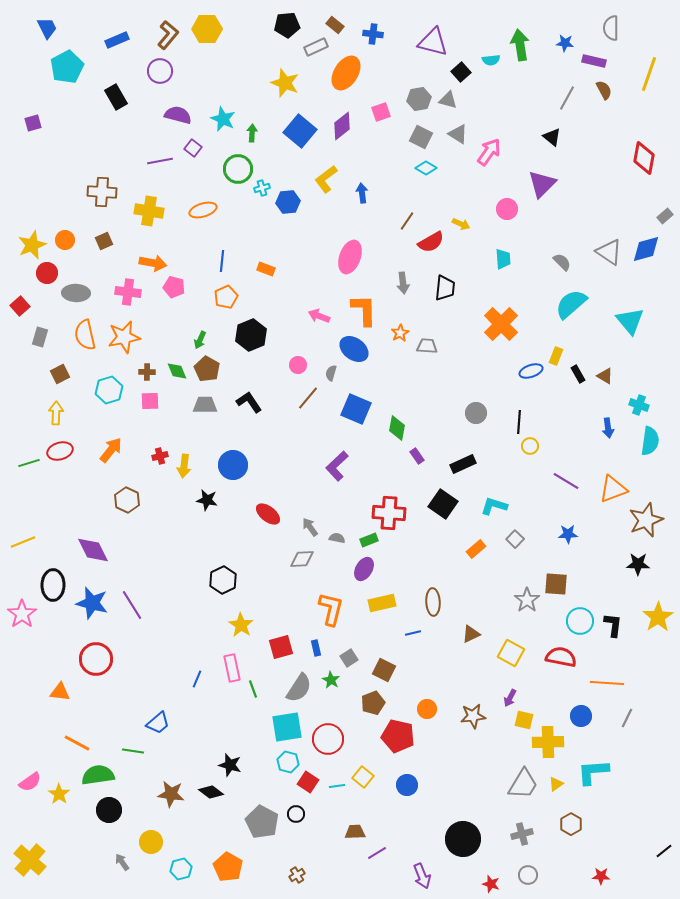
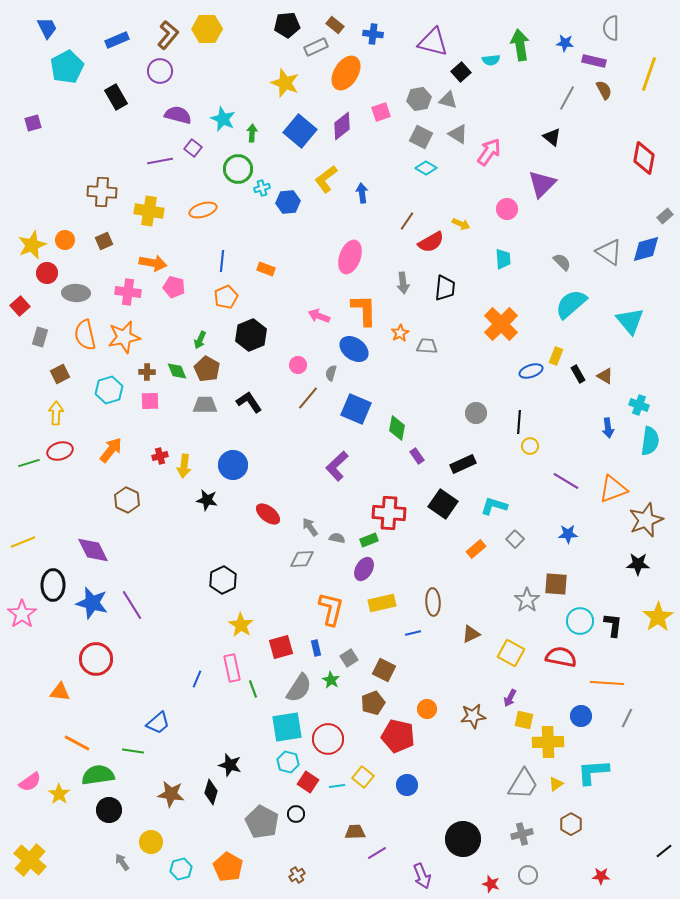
black diamond at (211, 792): rotated 70 degrees clockwise
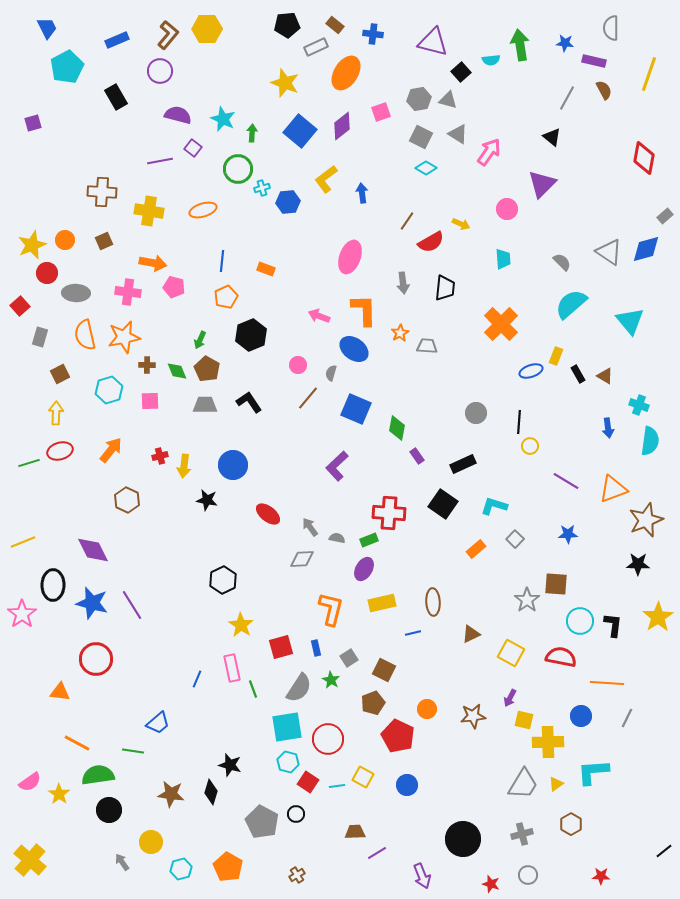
brown cross at (147, 372): moved 7 px up
red pentagon at (398, 736): rotated 12 degrees clockwise
yellow square at (363, 777): rotated 10 degrees counterclockwise
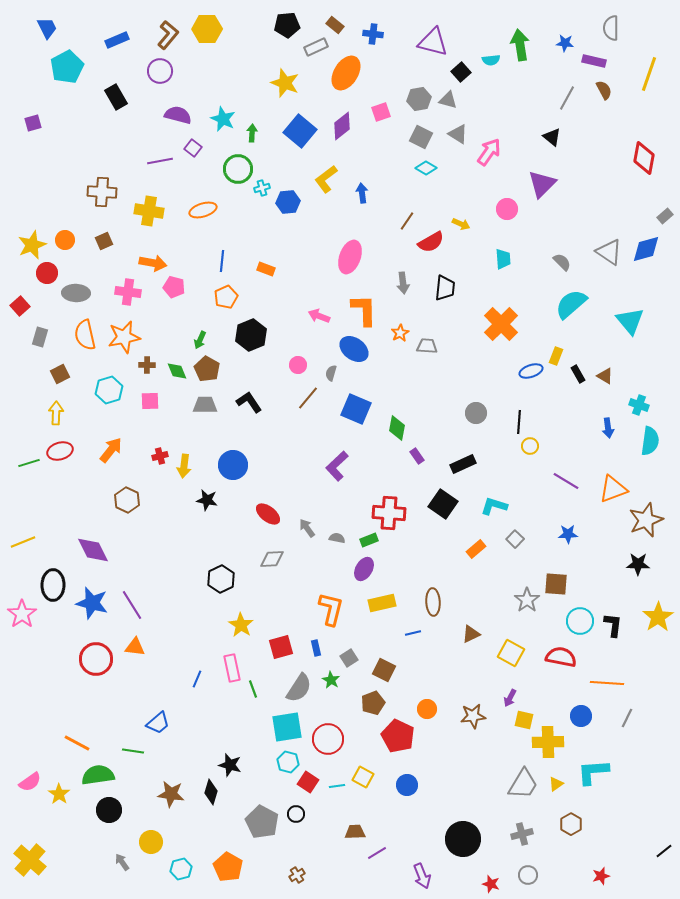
gray arrow at (310, 527): moved 3 px left, 1 px down
gray diamond at (302, 559): moved 30 px left
black hexagon at (223, 580): moved 2 px left, 1 px up
orange triangle at (60, 692): moved 75 px right, 45 px up
red star at (601, 876): rotated 18 degrees counterclockwise
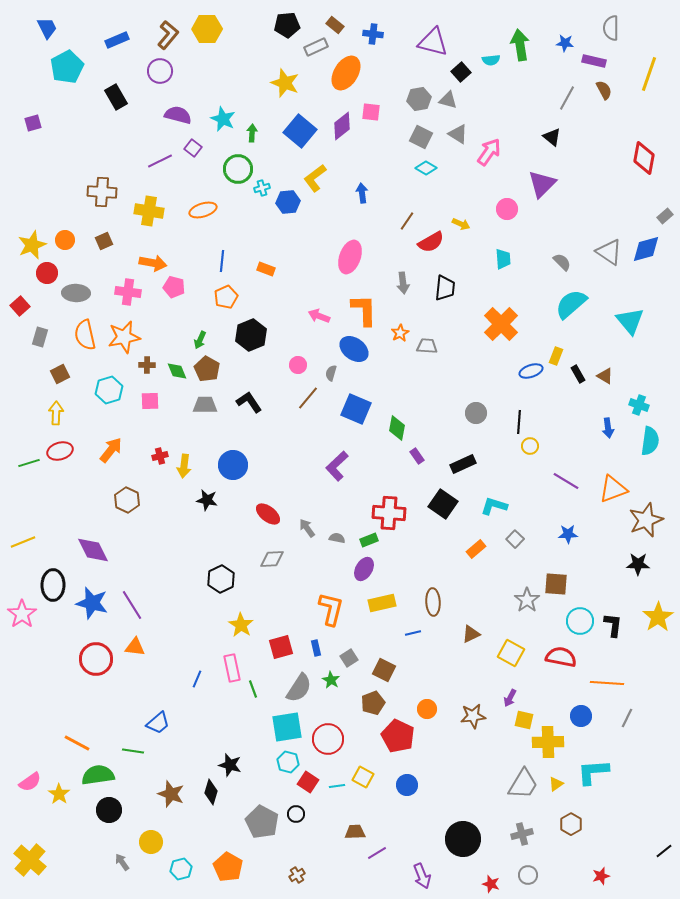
pink square at (381, 112): moved 10 px left; rotated 24 degrees clockwise
purple line at (160, 161): rotated 15 degrees counterclockwise
yellow L-shape at (326, 179): moved 11 px left, 1 px up
brown star at (171, 794): rotated 12 degrees clockwise
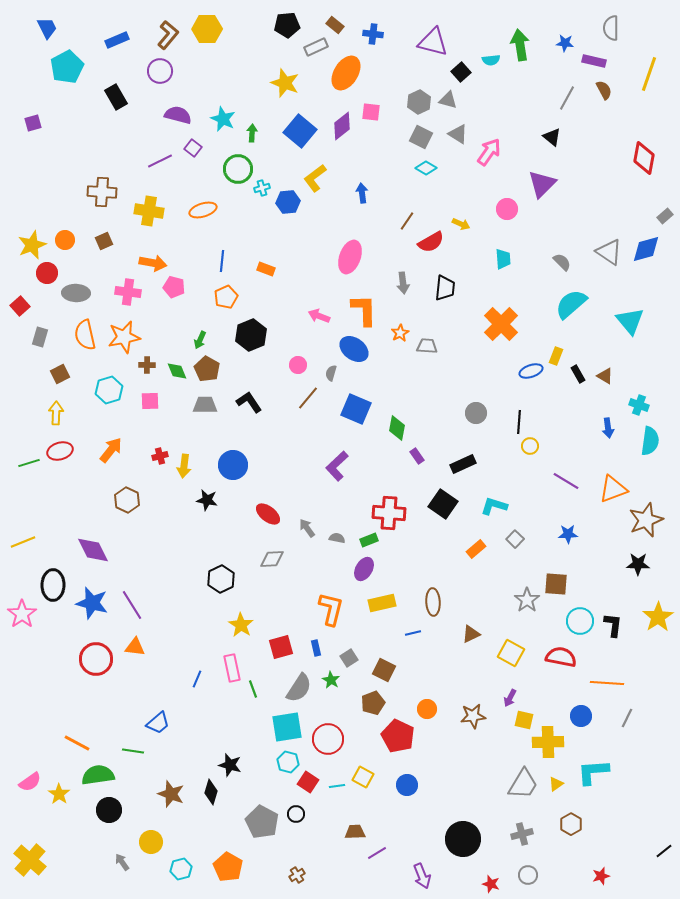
gray hexagon at (419, 99): moved 3 px down; rotated 15 degrees counterclockwise
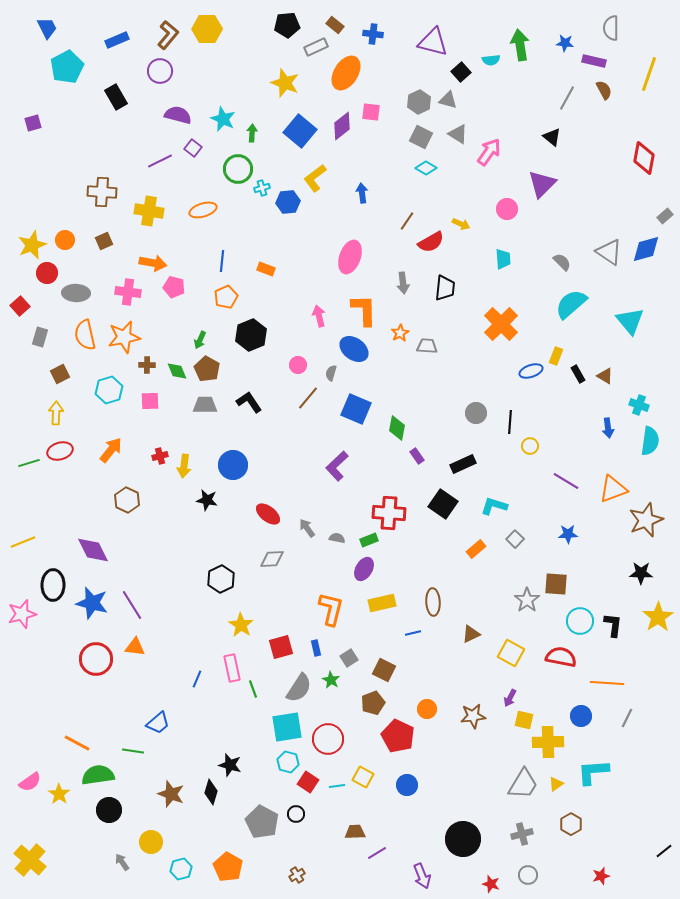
pink arrow at (319, 316): rotated 55 degrees clockwise
black line at (519, 422): moved 9 px left
black star at (638, 564): moved 3 px right, 9 px down
pink star at (22, 614): rotated 20 degrees clockwise
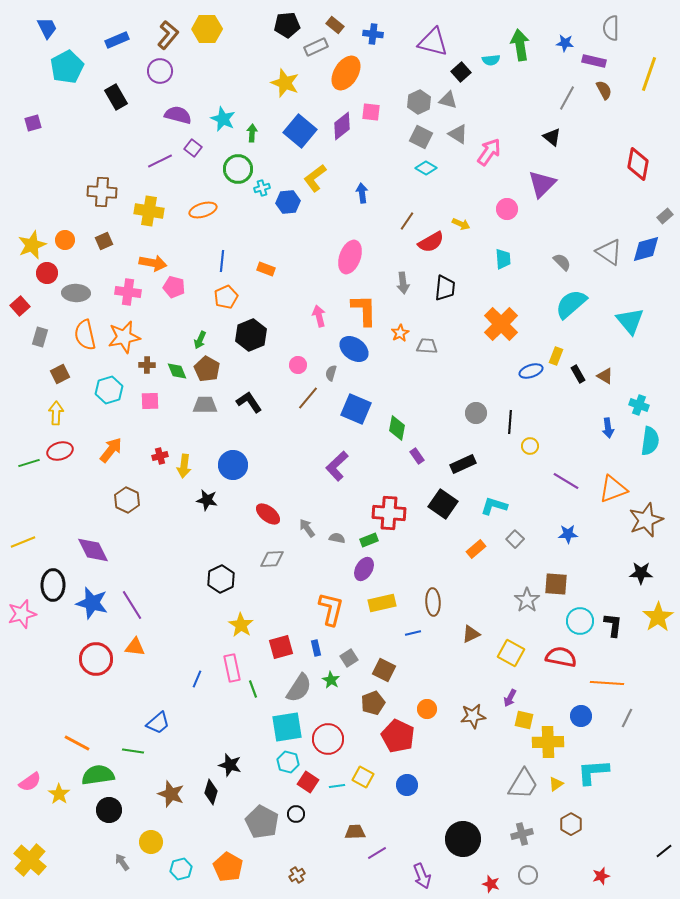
red diamond at (644, 158): moved 6 px left, 6 px down
